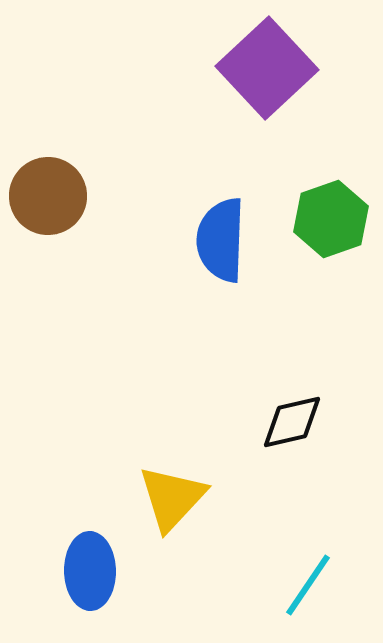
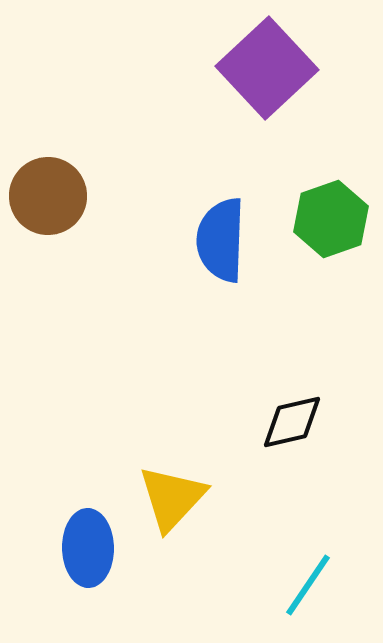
blue ellipse: moved 2 px left, 23 px up
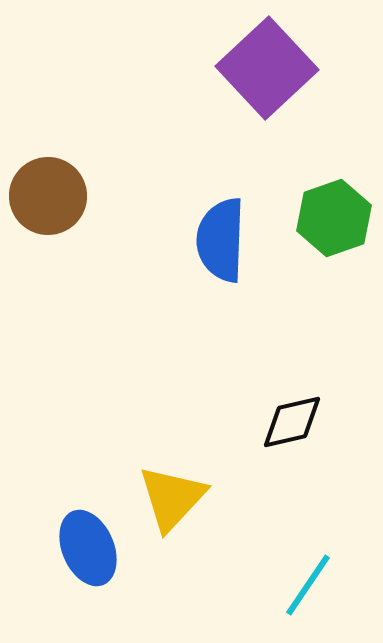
green hexagon: moved 3 px right, 1 px up
blue ellipse: rotated 22 degrees counterclockwise
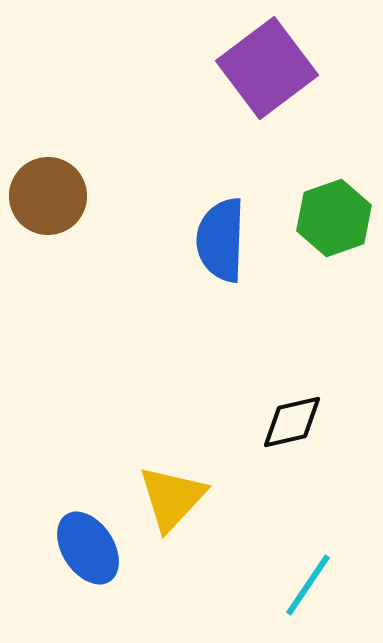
purple square: rotated 6 degrees clockwise
blue ellipse: rotated 10 degrees counterclockwise
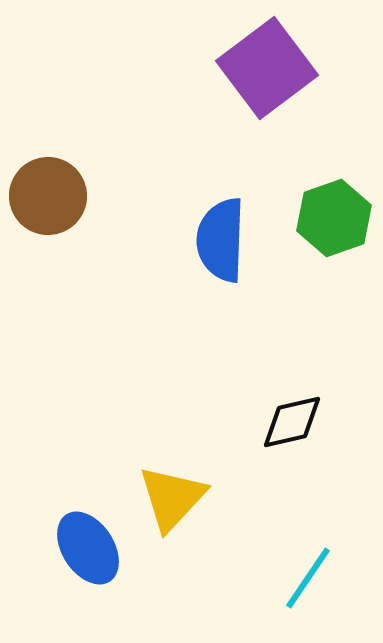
cyan line: moved 7 px up
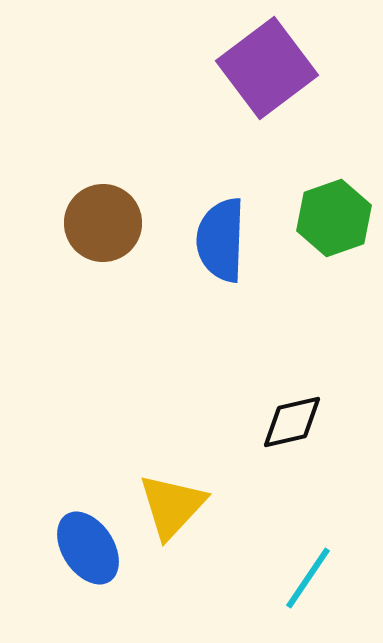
brown circle: moved 55 px right, 27 px down
yellow triangle: moved 8 px down
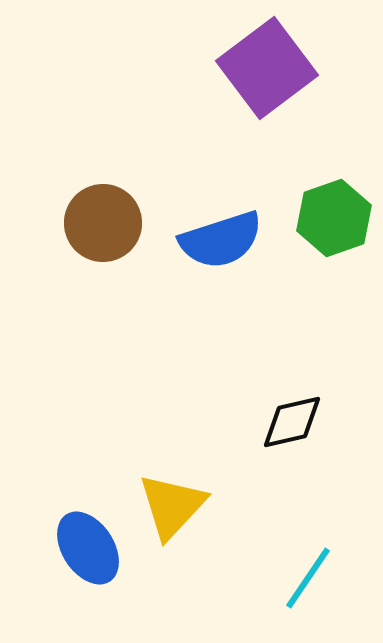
blue semicircle: rotated 110 degrees counterclockwise
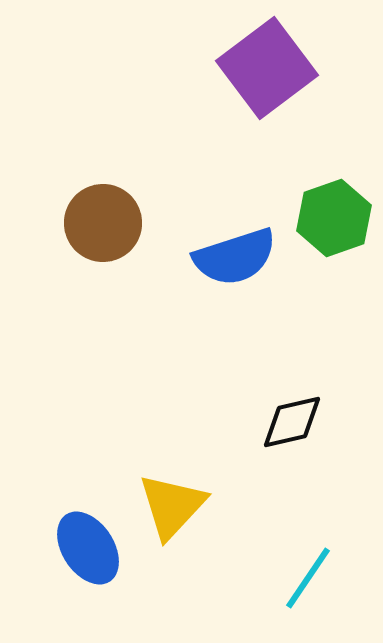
blue semicircle: moved 14 px right, 17 px down
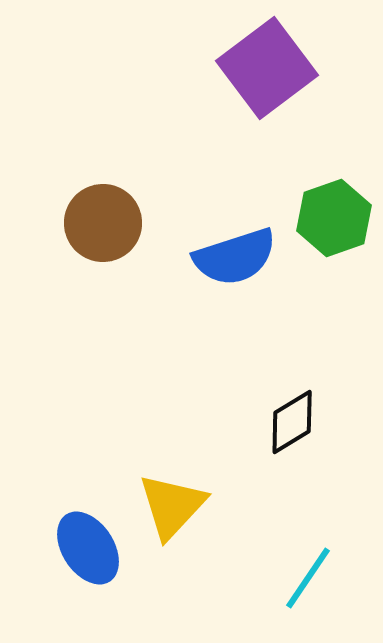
black diamond: rotated 18 degrees counterclockwise
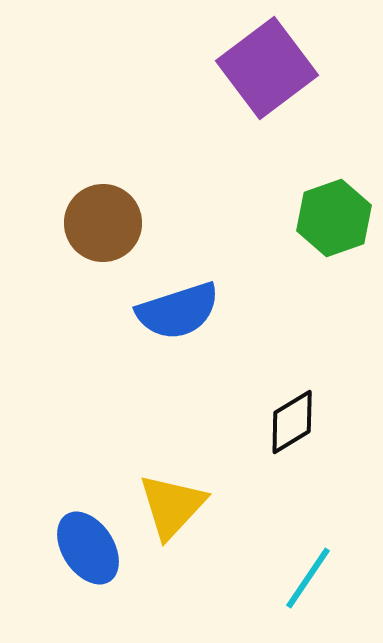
blue semicircle: moved 57 px left, 54 px down
